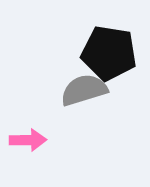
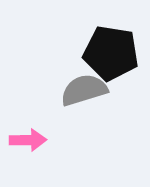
black pentagon: moved 2 px right
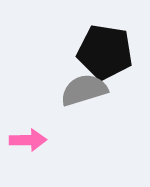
black pentagon: moved 6 px left, 1 px up
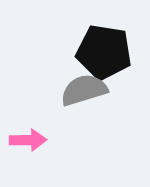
black pentagon: moved 1 px left
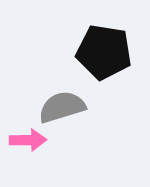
gray semicircle: moved 22 px left, 17 px down
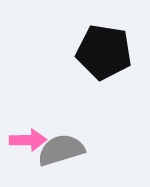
gray semicircle: moved 1 px left, 43 px down
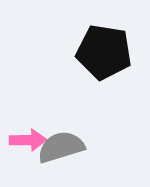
gray semicircle: moved 3 px up
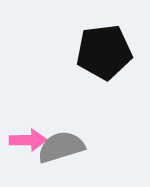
black pentagon: rotated 16 degrees counterclockwise
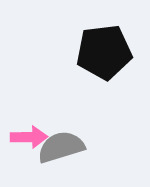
pink arrow: moved 1 px right, 3 px up
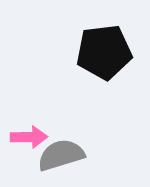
gray semicircle: moved 8 px down
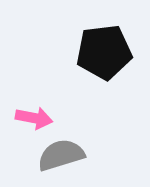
pink arrow: moved 5 px right, 19 px up; rotated 12 degrees clockwise
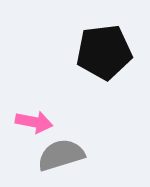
pink arrow: moved 4 px down
